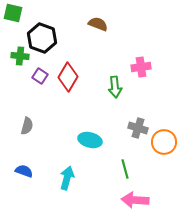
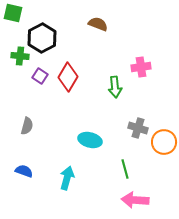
black hexagon: rotated 12 degrees clockwise
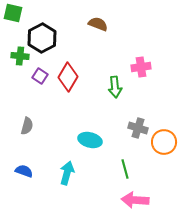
cyan arrow: moved 5 px up
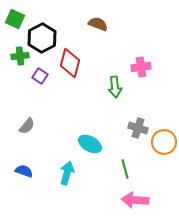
green square: moved 2 px right, 6 px down; rotated 12 degrees clockwise
green cross: rotated 12 degrees counterclockwise
red diamond: moved 2 px right, 14 px up; rotated 16 degrees counterclockwise
gray semicircle: rotated 24 degrees clockwise
cyan ellipse: moved 4 px down; rotated 15 degrees clockwise
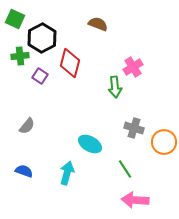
pink cross: moved 8 px left; rotated 24 degrees counterclockwise
gray cross: moved 4 px left
green line: rotated 18 degrees counterclockwise
